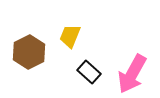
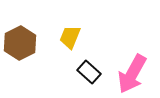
yellow trapezoid: moved 1 px down
brown hexagon: moved 9 px left, 9 px up
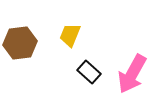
yellow trapezoid: moved 2 px up
brown hexagon: rotated 20 degrees clockwise
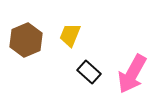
brown hexagon: moved 6 px right, 3 px up; rotated 16 degrees counterclockwise
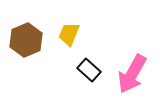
yellow trapezoid: moved 1 px left, 1 px up
black rectangle: moved 2 px up
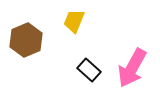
yellow trapezoid: moved 5 px right, 13 px up
pink arrow: moved 6 px up
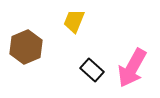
brown hexagon: moved 7 px down
black rectangle: moved 3 px right
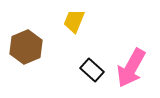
pink arrow: moved 1 px left
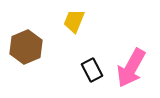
black rectangle: rotated 20 degrees clockwise
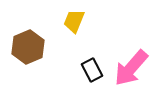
brown hexagon: moved 2 px right
pink arrow: rotated 12 degrees clockwise
